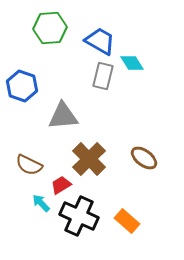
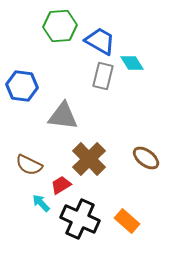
green hexagon: moved 10 px right, 2 px up
blue hexagon: rotated 12 degrees counterclockwise
gray triangle: rotated 12 degrees clockwise
brown ellipse: moved 2 px right
black cross: moved 1 px right, 3 px down
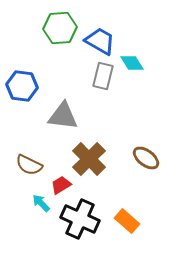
green hexagon: moved 2 px down
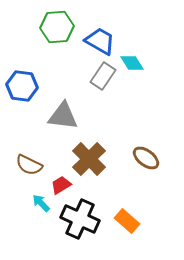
green hexagon: moved 3 px left, 1 px up
gray rectangle: rotated 20 degrees clockwise
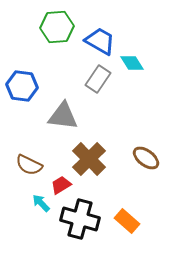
gray rectangle: moved 5 px left, 3 px down
black cross: rotated 9 degrees counterclockwise
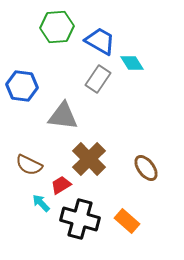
brown ellipse: moved 10 px down; rotated 16 degrees clockwise
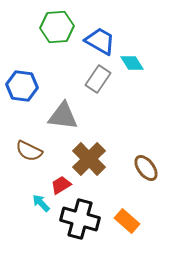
brown semicircle: moved 14 px up
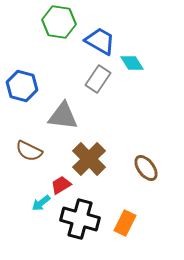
green hexagon: moved 2 px right, 5 px up; rotated 12 degrees clockwise
blue hexagon: rotated 8 degrees clockwise
cyan arrow: rotated 84 degrees counterclockwise
orange rectangle: moved 2 px left, 2 px down; rotated 75 degrees clockwise
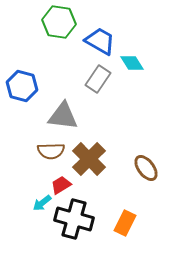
brown semicircle: moved 22 px right; rotated 28 degrees counterclockwise
cyan arrow: moved 1 px right
black cross: moved 6 px left
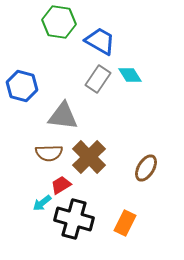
cyan diamond: moved 2 px left, 12 px down
brown semicircle: moved 2 px left, 2 px down
brown cross: moved 2 px up
brown ellipse: rotated 68 degrees clockwise
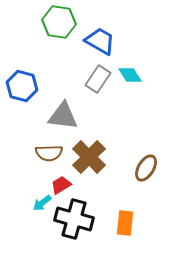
orange rectangle: rotated 20 degrees counterclockwise
